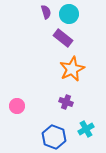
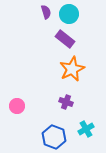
purple rectangle: moved 2 px right, 1 px down
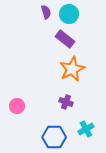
blue hexagon: rotated 20 degrees counterclockwise
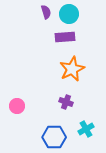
purple rectangle: moved 2 px up; rotated 42 degrees counterclockwise
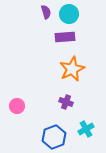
blue hexagon: rotated 20 degrees counterclockwise
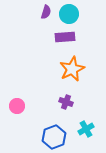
purple semicircle: rotated 32 degrees clockwise
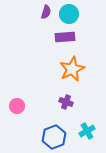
cyan cross: moved 1 px right, 2 px down
